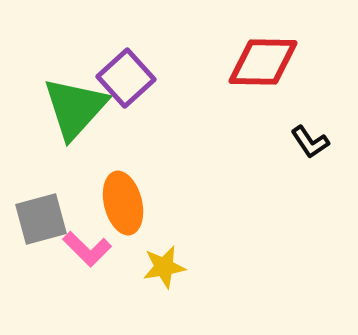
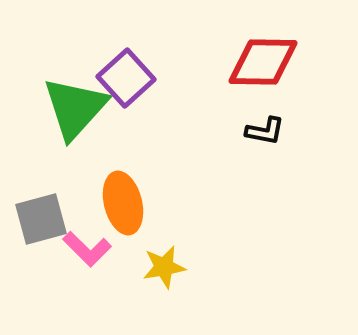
black L-shape: moved 45 px left, 11 px up; rotated 45 degrees counterclockwise
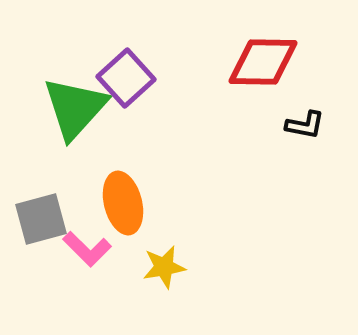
black L-shape: moved 40 px right, 6 px up
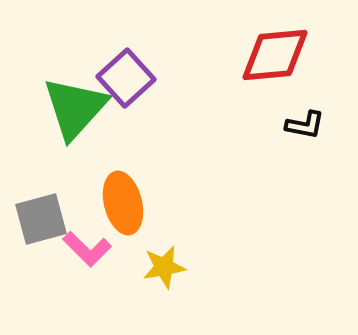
red diamond: moved 12 px right, 7 px up; rotated 6 degrees counterclockwise
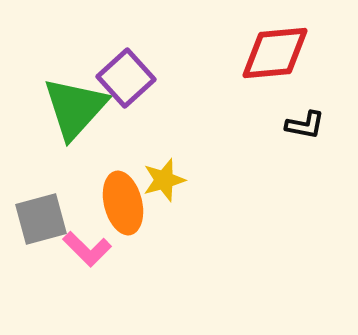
red diamond: moved 2 px up
yellow star: moved 87 px up; rotated 6 degrees counterclockwise
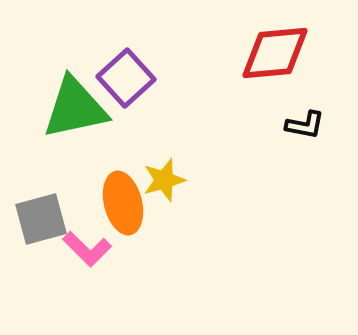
green triangle: rotated 36 degrees clockwise
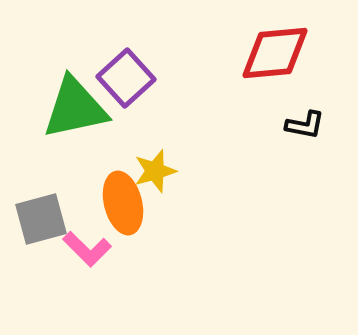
yellow star: moved 9 px left, 9 px up
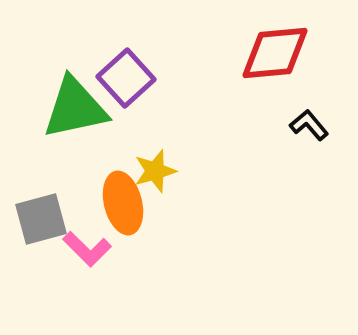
black L-shape: moved 4 px right; rotated 141 degrees counterclockwise
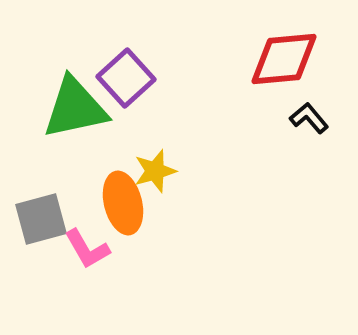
red diamond: moved 9 px right, 6 px down
black L-shape: moved 7 px up
pink L-shape: rotated 15 degrees clockwise
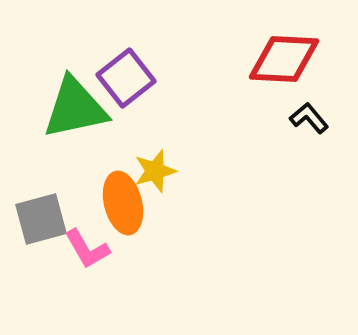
red diamond: rotated 8 degrees clockwise
purple square: rotated 4 degrees clockwise
